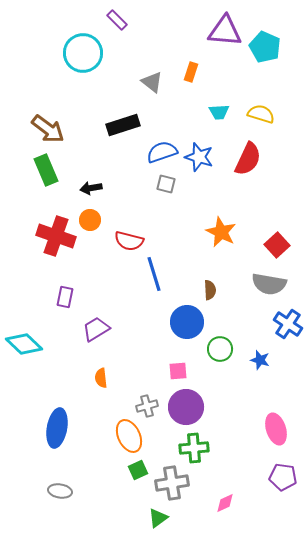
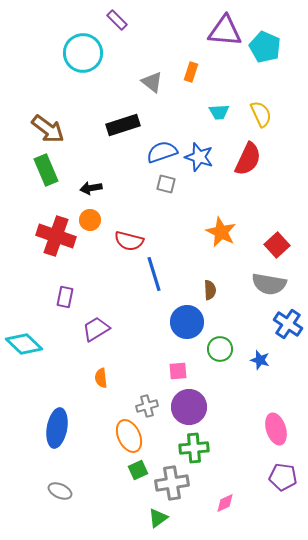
yellow semicircle at (261, 114): rotated 48 degrees clockwise
purple circle at (186, 407): moved 3 px right
gray ellipse at (60, 491): rotated 15 degrees clockwise
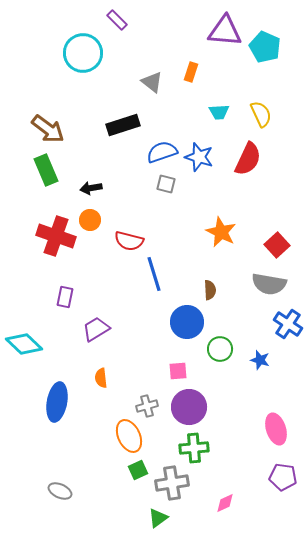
blue ellipse at (57, 428): moved 26 px up
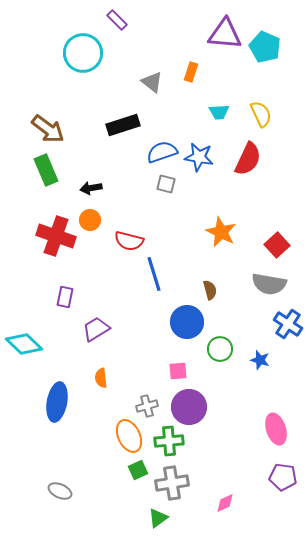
purple triangle at (225, 31): moved 3 px down
blue star at (199, 157): rotated 8 degrees counterclockwise
brown semicircle at (210, 290): rotated 12 degrees counterclockwise
green cross at (194, 448): moved 25 px left, 7 px up
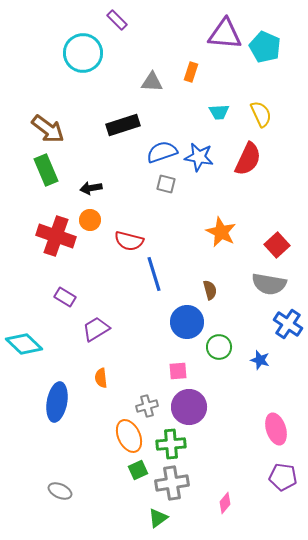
gray triangle at (152, 82): rotated 35 degrees counterclockwise
purple rectangle at (65, 297): rotated 70 degrees counterclockwise
green circle at (220, 349): moved 1 px left, 2 px up
green cross at (169, 441): moved 2 px right, 3 px down
pink diamond at (225, 503): rotated 25 degrees counterclockwise
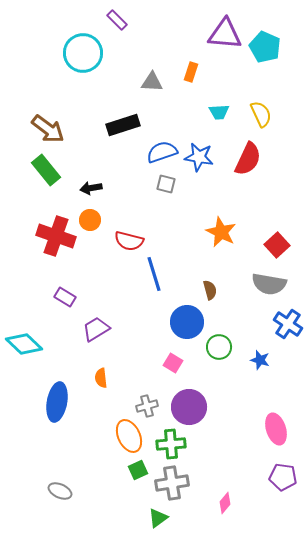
green rectangle at (46, 170): rotated 16 degrees counterclockwise
pink square at (178, 371): moved 5 px left, 8 px up; rotated 36 degrees clockwise
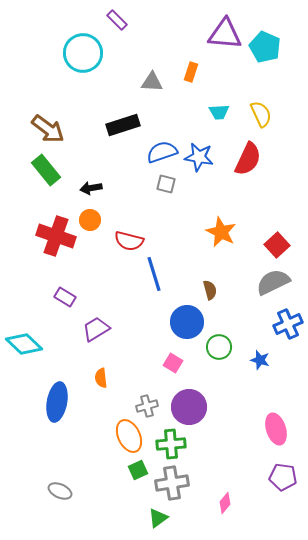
gray semicircle at (269, 284): moved 4 px right, 2 px up; rotated 144 degrees clockwise
blue cross at (288, 324): rotated 32 degrees clockwise
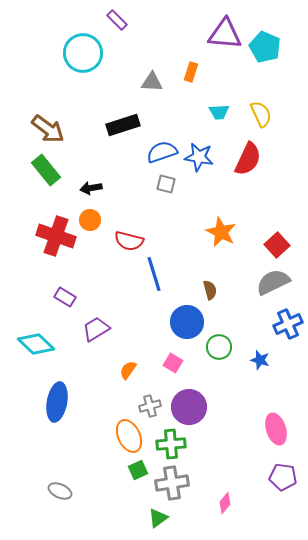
cyan diamond at (24, 344): moved 12 px right
orange semicircle at (101, 378): moved 27 px right, 8 px up; rotated 42 degrees clockwise
gray cross at (147, 406): moved 3 px right
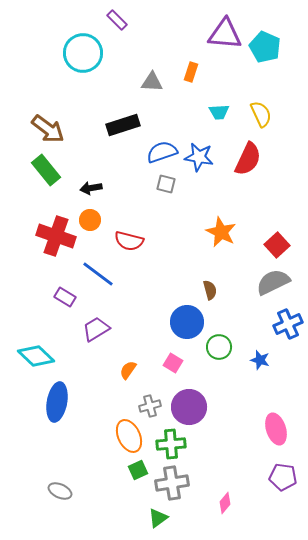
blue line at (154, 274): moved 56 px left; rotated 36 degrees counterclockwise
cyan diamond at (36, 344): moved 12 px down
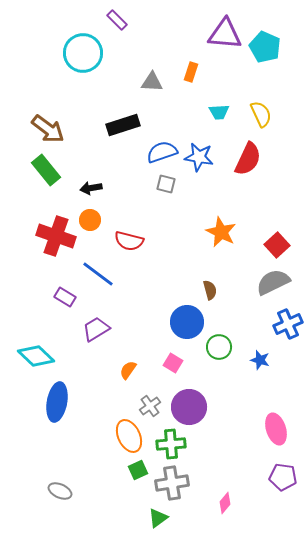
gray cross at (150, 406): rotated 20 degrees counterclockwise
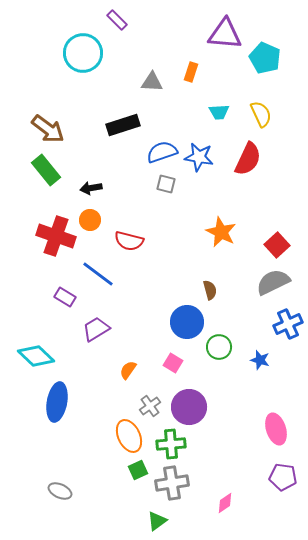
cyan pentagon at (265, 47): moved 11 px down
pink diamond at (225, 503): rotated 15 degrees clockwise
green triangle at (158, 518): moved 1 px left, 3 px down
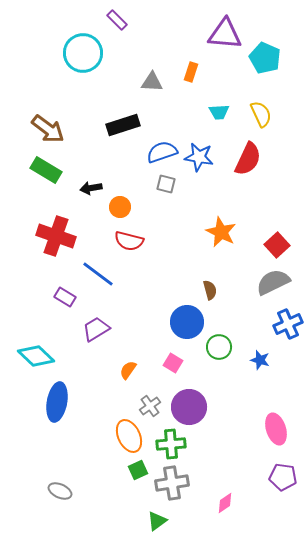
green rectangle at (46, 170): rotated 20 degrees counterclockwise
orange circle at (90, 220): moved 30 px right, 13 px up
